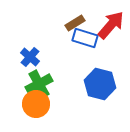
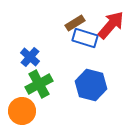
blue hexagon: moved 9 px left, 1 px down
orange circle: moved 14 px left, 7 px down
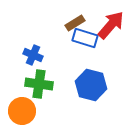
blue cross: moved 3 px right, 2 px up; rotated 18 degrees counterclockwise
green cross: rotated 36 degrees clockwise
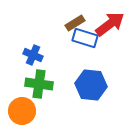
red arrow: moved 1 px left, 1 px up; rotated 12 degrees clockwise
blue hexagon: rotated 8 degrees counterclockwise
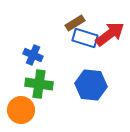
red arrow: moved 10 px down
orange circle: moved 1 px left, 1 px up
